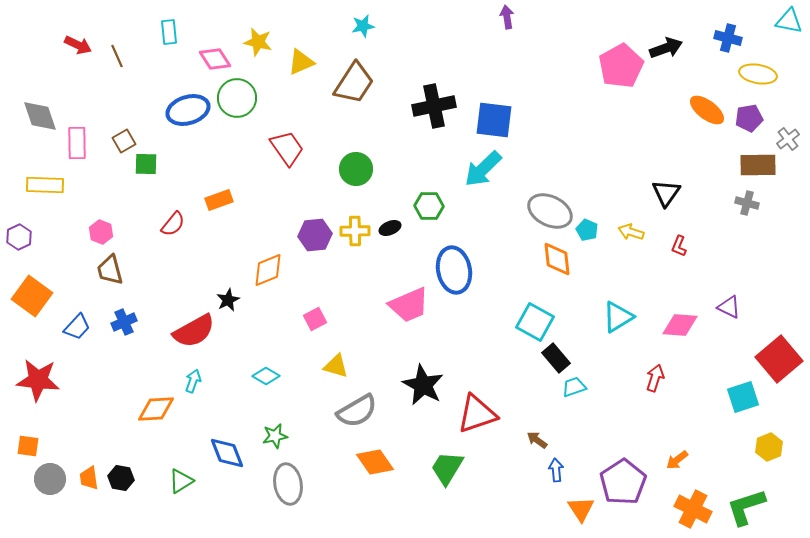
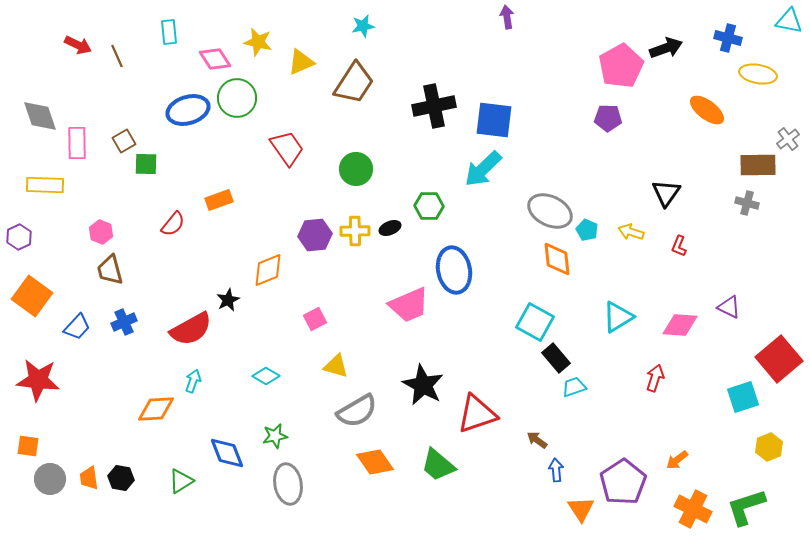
purple pentagon at (749, 118): moved 141 px left; rotated 12 degrees clockwise
red semicircle at (194, 331): moved 3 px left, 2 px up
green trapezoid at (447, 468): moved 9 px left, 3 px up; rotated 81 degrees counterclockwise
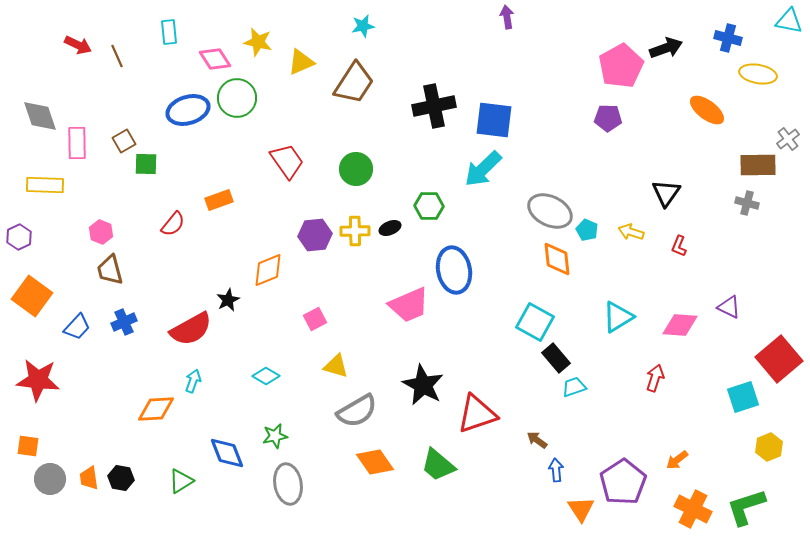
red trapezoid at (287, 148): moved 13 px down
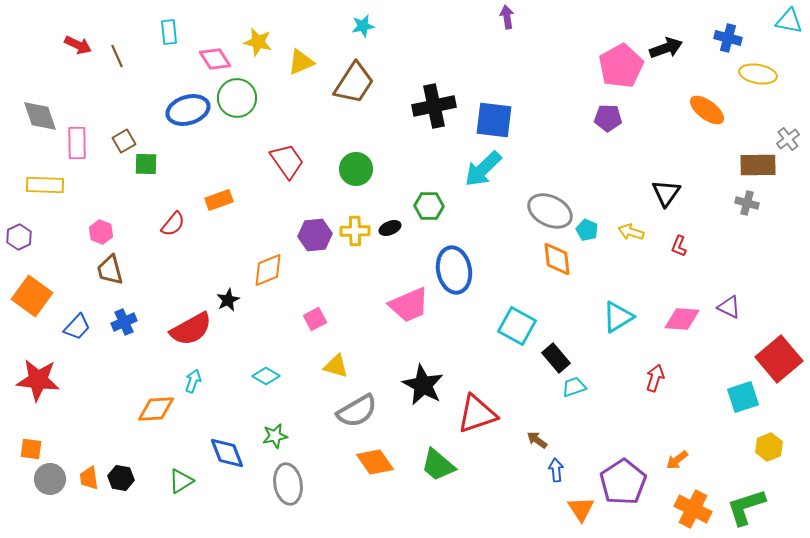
cyan square at (535, 322): moved 18 px left, 4 px down
pink diamond at (680, 325): moved 2 px right, 6 px up
orange square at (28, 446): moved 3 px right, 3 px down
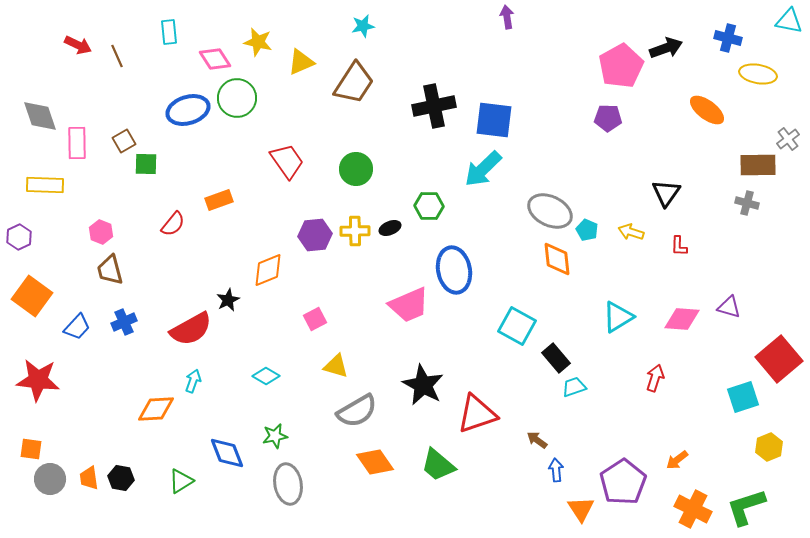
red L-shape at (679, 246): rotated 20 degrees counterclockwise
purple triangle at (729, 307): rotated 10 degrees counterclockwise
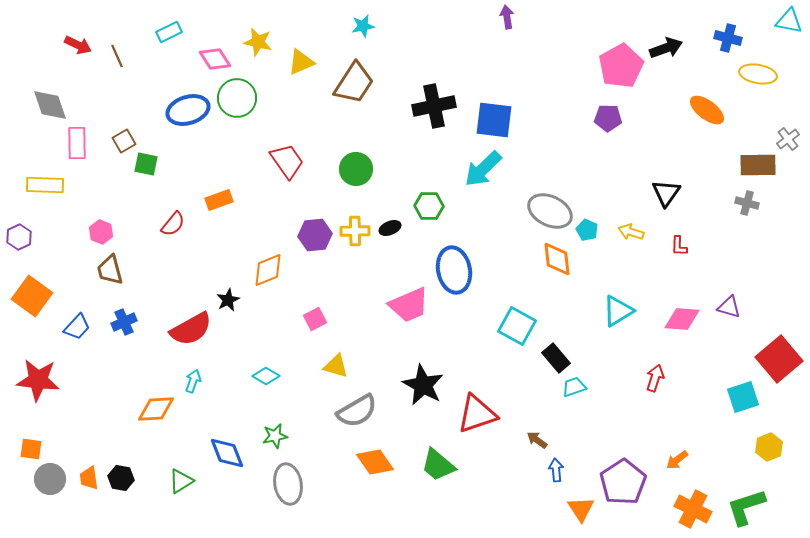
cyan rectangle at (169, 32): rotated 70 degrees clockwise
gray diamond at (40, 116): moved 10 px right, 11 px up
green square at (146, 164): rotated 10 degrees clockwise
cyan triangle at (618, 317): moved 6 px up
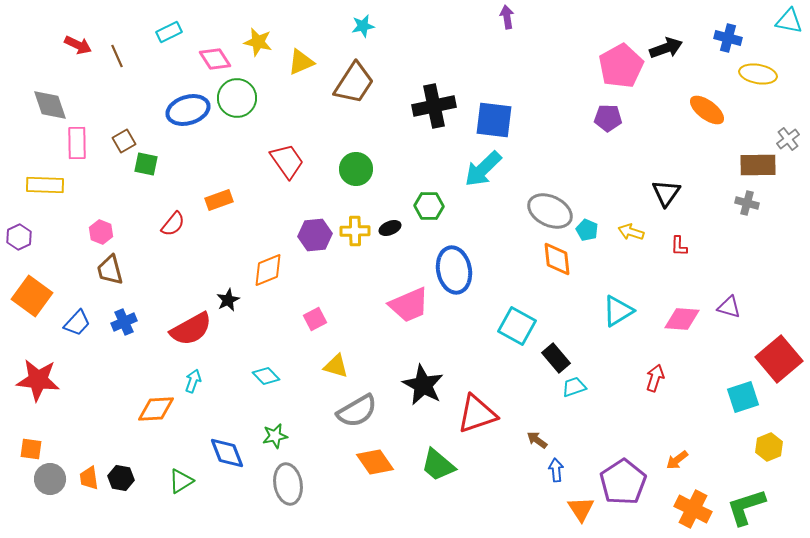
blue trapezoid at (77, 327): moved 4 px up
cyan diamond at (266, 376): rotated 16 degrees clockwise
